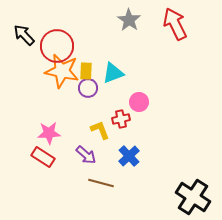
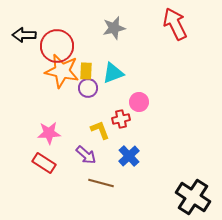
gray star: moved 15 px left, 8 px down; rotated 25 degrees clockwise
black arrow: rotated 45 degrees counterclockwise
red rectangle: moved 1 px right, 6 px down
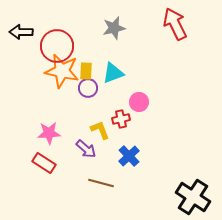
black arrow: moved 3 px left, 3 px up
purple arrow: moved 6 px up
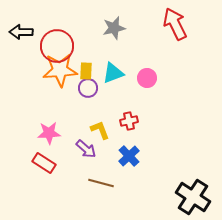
orange star: moved 2 px left, 1 px up; rotated 16 degrees counterclockwise
pink circle: moved 8 px right, 24 px up
red cross: moved 8 px right, 2 px down
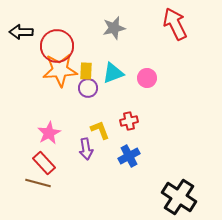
pink star: rotated 25 degrees counterclockwise
purple arrow: rotated 40 degrees clockwise
blue cross: rotated 15 degrees clockwise
red rectangle: rotated 15 degrees clockwise
brown line: moved 63 px left
black cross: moved 14 px left
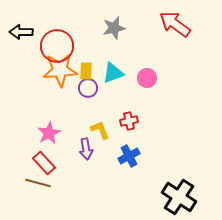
red arrow: rotated 28 degrees counterclockwise
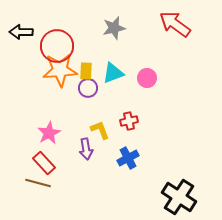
blue cross: moved 1 px left, 2 px down
